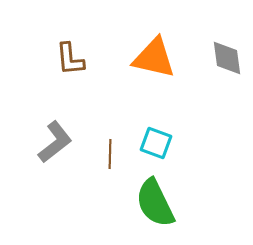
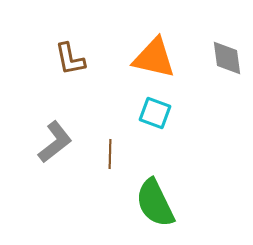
brown L-shape: rotated 6 degrees counterclockwise
cyan square: moved 1 px left, 30 px up
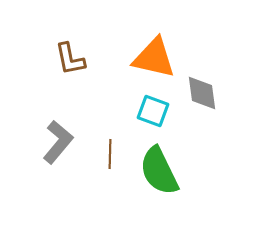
gray diamond: moved 25 px left, 35 px down
cyan square: moved 2 px left, 2 px up
gray L-shape: moved 3 px right; rotated 12 degrees counterclockwise
green semicircle: moved 4 px right, 32 px up
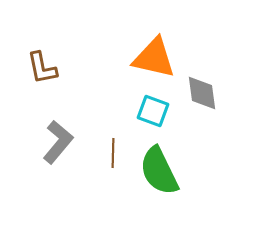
brown L-shape: moved 28 px left, 9 px down
brown line: moved 3 px right, 1 px up
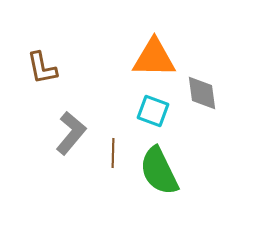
orange triangle: rotated 12 degrees counterclockwise
gray L-shape: moved 13 px right, 9 px up
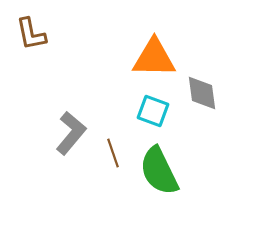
brown L-shape: moved 11 px left, 34 px up
brown line: rotated 20 degrees counterclockwise
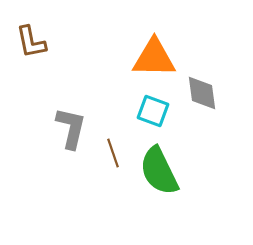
brown L-shape: moved 8 px down
gray L-shape: moved 5 px up; rotated 27 degrees counterclockwise
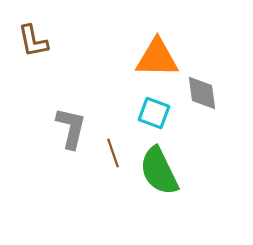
brown L-shape: moved 2 px right, 1 px up
orange triangle: moved 3 px right
cyan square: moved 1 px right, 2 px down
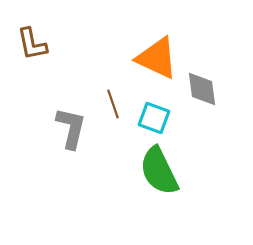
brown L-shape: moved 1 px left, 3 px down
orange triangle: rotated 24 degrees clockwise
gray diamond: moved 4 px up
cyan square: moved 5 px down
brown line: moved 49 px up
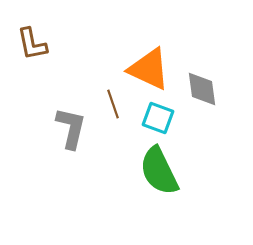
orange triangle: moved 8 px left, 11 px down
cyan square: moved 4 px right
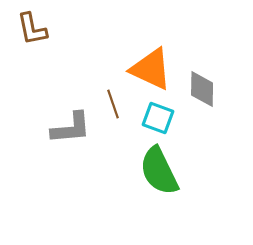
brown L-shape: moved 15 px up
orange triangle: moved 2 px right
gray diamond: rotated 9 degrees clockwise
gray L-shape: rotated 72 degrees clockwise
